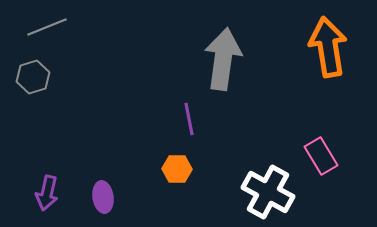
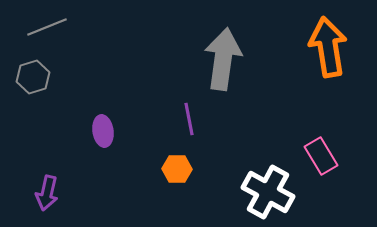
purple ellipse: moved 66 px up
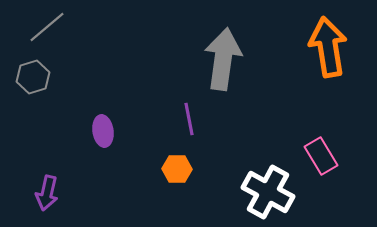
gray line: rotated 18 degrees counterclockwise
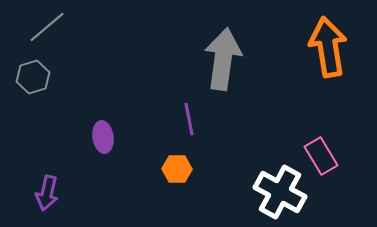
purple ellipse: moved 6 px down
white cross: moved 12 px right
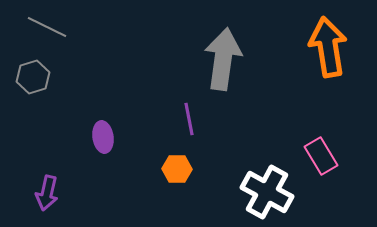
gray line: rotated 66 degrees clockwise
white cross: moved 13 px left
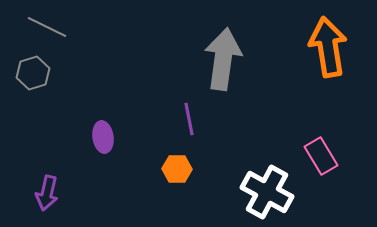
gray hexagon: moved 4 px up
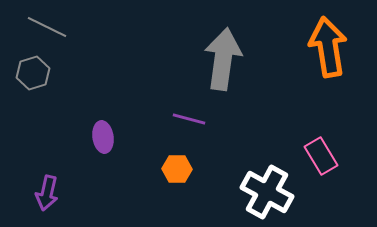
purple line: rotated 64 degrees counterclockwise
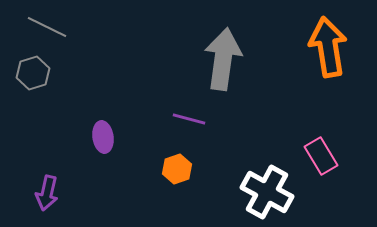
orange hexagon: rotated 20 degrees counterclockwise
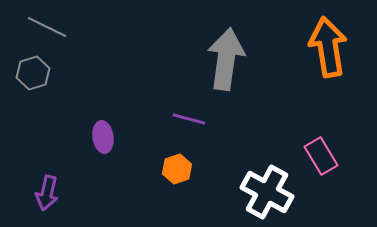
gray arrow: moved 3 px right
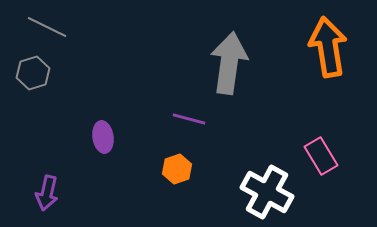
gray arrow: moved 3 px right, 4 px down
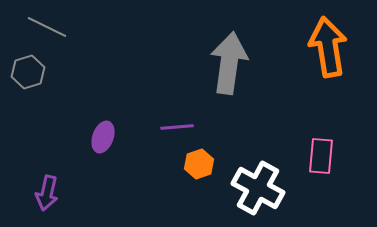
gray hexagon: moved 5 px left, 1 px up
purple line: moved 12 px left, 8 px down; rotated 20 degrees counterclockwise
purple ellipse: rotated 28 degrees clockwise
pink rectangle: rotated 36 degrees clockwise
orange hexagon: moved 22 px right, 5 px up
white cross: moved 9 px left, 4 px up
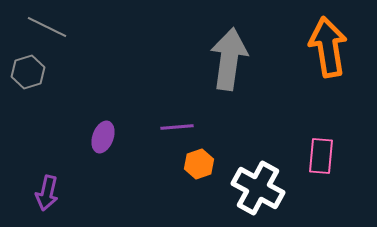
gray arrow: moved 4 px up
